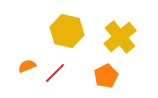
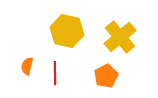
orange semicircle: rotated 54 degrees counterclockwise
red line: rotated 45 degrees counterclockwise
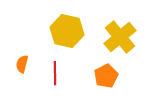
orange semicircle: moved 5 px left, 2 px up
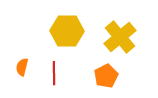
yellow hexagon: rotated 12 degrees counterclockwise
orange semicircle: moved 3 px down
red line: moved 1 px left
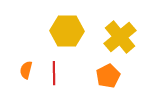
orange semicircle: moved 4 px right, 3 px down
orange pentagon: moved 2 px right
